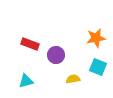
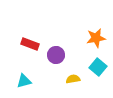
cyan square: rotated 18 degrees clockwise
cyan triangle: moved 2 px left
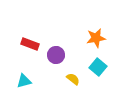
yellow semicircle: rotated 48 degrees clockwise
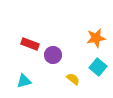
purple circle: moved 3 px left
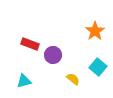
orange star: moved 1 px left, 7 px up; rotated 24 degrees counterclockwise
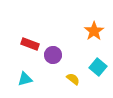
orange star: moved 1 px left
cyan triangle: moved 1 px right, 2 px up
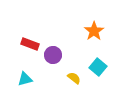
yellow semicircle: moved 1 px right, 1 px up
